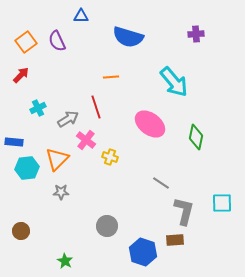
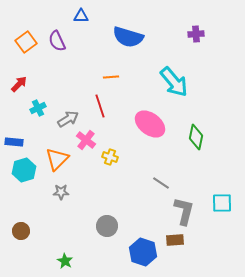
red arrow: moved 2 px left, 9 px down
red line: moved 4 px right, 1 px up
cyan hexagon: moved 3 px left, 2 px down; rotated 10 degrees counterclockwise
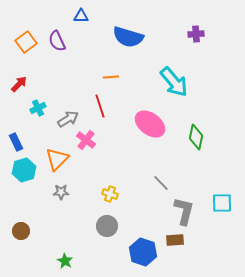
blue rectangle: moved 2 px right; rotated 60 degrees clockwise
yellow cross: moved 37 px down
gray line: rotated 12 degrees clockwise
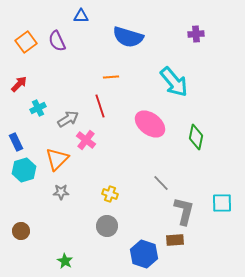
blue hexagon: moved 1 px right, 2 px down
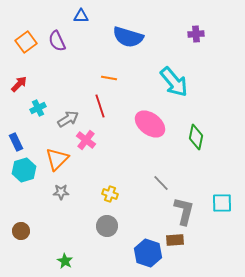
orange line: moved 2 px left, 1 px down; rotated 14 degrees clockwise
blue hexagon: moved 4 px right, 1 px up
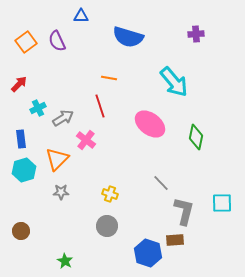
gray arrow: moved 5 px left, 1 px up
blue rectangle: moved 5 px right, 3 px up; rotated 18 degrees clockwise
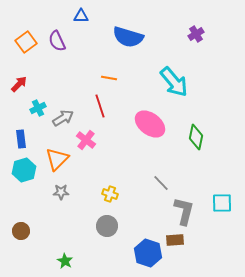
purple cross: rotated 28 degrees counterclockwise
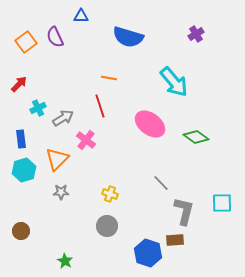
purple semicircle: moved 2 px left, 4 px up
green diamond: rotated 65 degrees counterclockwise
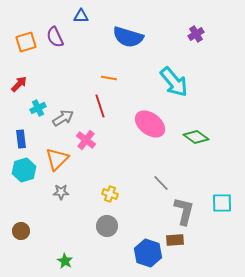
orange square: rotated 20 degrees clockwise
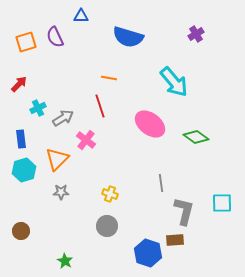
gray line: rotated 36 degrees clockwise
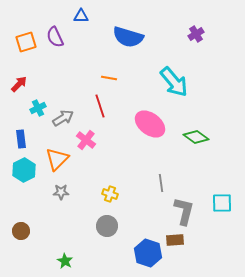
cyan hexagon: rotated 10 degrees counterclockwise
